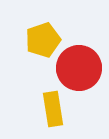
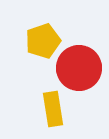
yellow pentagon: moved 1 px down
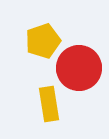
yellow rectangle: moved 4 px left, 5 px up
